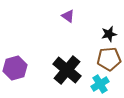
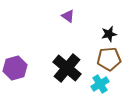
black cross: moved 2 px up
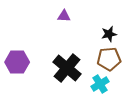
purple triangle: moved 4 px left; rotated 32 degrees counterclockwise
purple hexagon: moved 2 px right, 6 px up; rotated 15 degrees clockwise
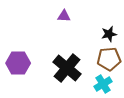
purple hexagon: moved 1 px right, 1 px down
cyan cross: moved 3 px right
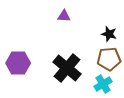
black star: rotated 28 degrees clockwise
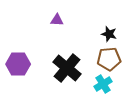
purple triangle: moved 7 px left, 4 px down
purple hexagon: moved 1 px down
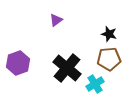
purple triangle: moved 1 px left; rotated 40 degrees counterclockwise
purple hexagon: moved 1 px up; rotated 20 degrees counterclockwise
cyan cross: moved 8 px left
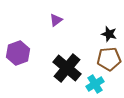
purple hexagon: moved 10 px up
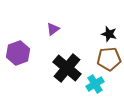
purple triangle: moved 3 px left, 9 px down
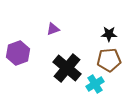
purple triangle: rotated 16 degrees clockwise
black star: rotated 14 degrees counterclockwise
brown pentagon: moved 1 px down
